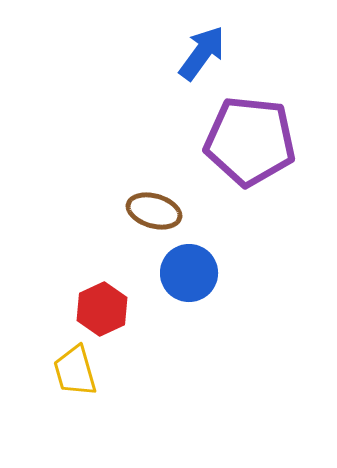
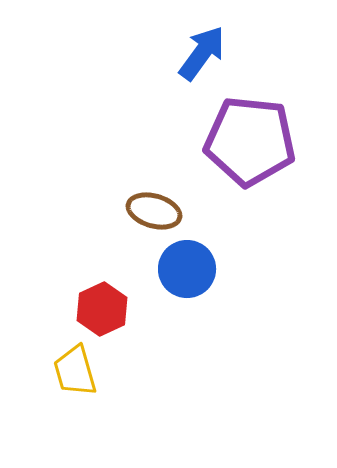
blue circle: moved 2 px left, 4 px up
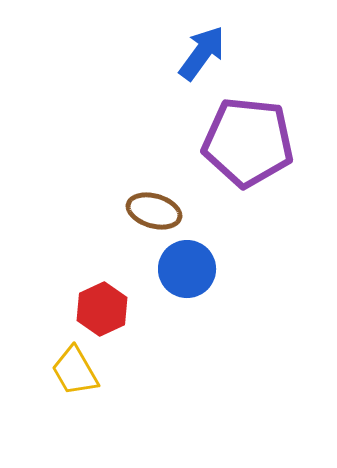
purple pentagon: moved 2 px left, 1 px down
yellow trapezoid: rotated 14 degrees counterclockwise
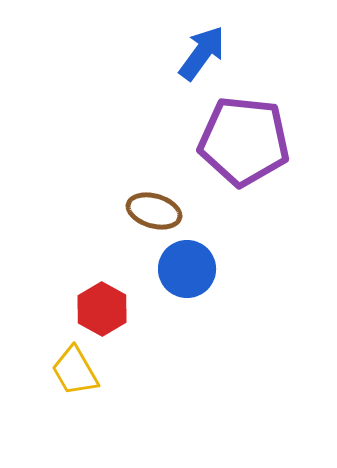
purple pentagon: moved 4 px left, 1 px up
red hexagon: rotated 6 degrees counterclockwise
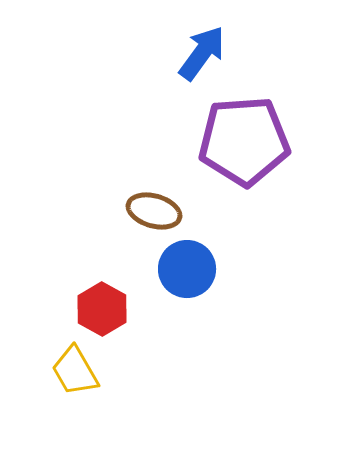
purple pentagon: rotated 10 degrees counterclockwise
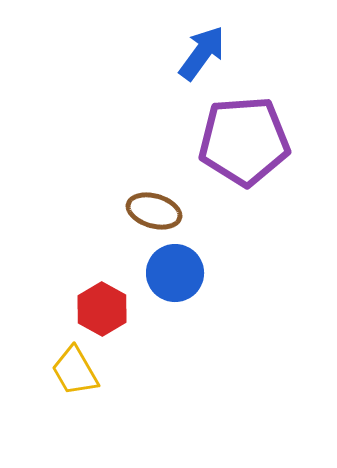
blue circle: moved 12 px left, 4 px down
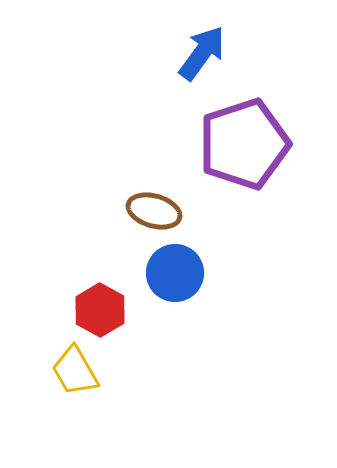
purple pentagon: moved 3 px down; rotated 14 degrees counterclockwise
red hexagon: moved 2 px left, 1 px down
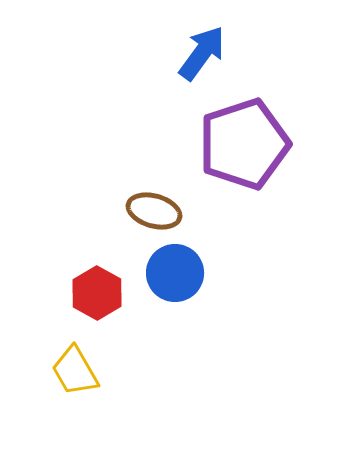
red hexagon: moved 3 px left, 17 px up
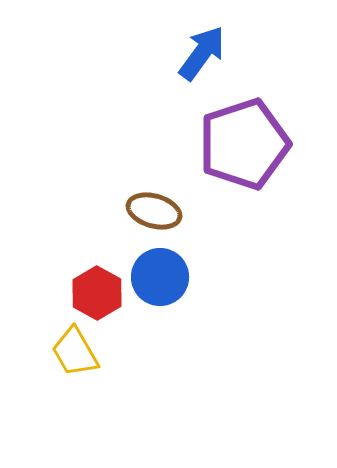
blue circle: moved 15 px left, 4 px down
yellow trapezoid: moved 19 px up
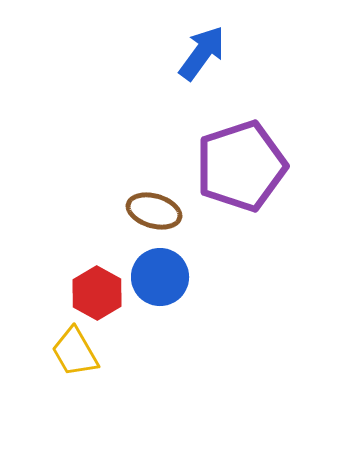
purple pentagon: moved 3 px left, 22 px down
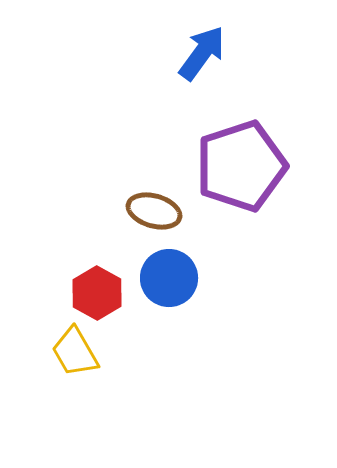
blue circle: moved 9 px right, 1 px down
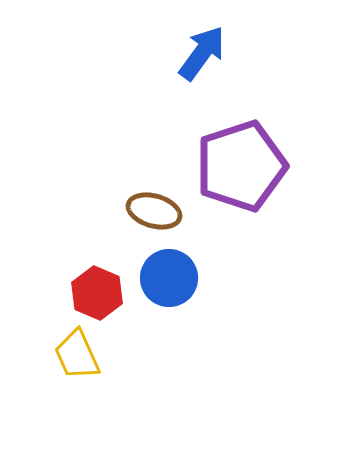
red hexagon: rotated 6 degrees counterclockwise
yellow trapezoid: moved 2 px right, 3 px down; rotated 6 degrees clockwise
